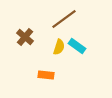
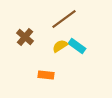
yellow semicircle: moved 1 px right, 1 px up; rotated 140 degrees counterclockwise
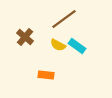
yellow semicircle: moved 2 px left, 1 px up; rotated 119 degrees counterclockwise
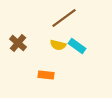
brown line: moved 1 px up
brown cross: moved 7 px left, 6 px down
yellow semicircle: rotated 14 degrees counterclockwise
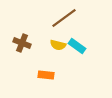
brown cross: moved 4 px right; rotated 18 degrees counterclockwise
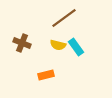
cyan rectangle: moved 1 px left, 1 px down; rotated 18 degrees clockwise
orange rectangle: rotated 21 degrees counterclockwise
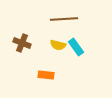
brown line: moved 1 px down; rotated 32 degrees clockwise
orange rectangle: rotated 21 degrees clockwise
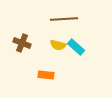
cyan rectangle: rotated 12 degrees counterclockwise
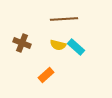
orange rectangle: rotated 49 degrees counterclockwise
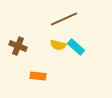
brown line: rotated 20 degrees counterclockwise
brown cross: moved 4 px left, 3 px down
orange rectangle: moved 8 px left, 1 px down; rotated 49 degrees clockwise
